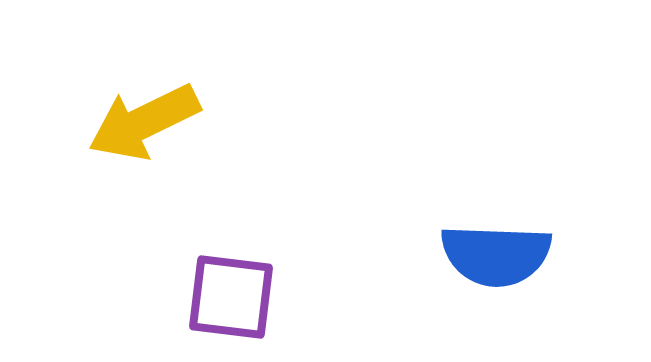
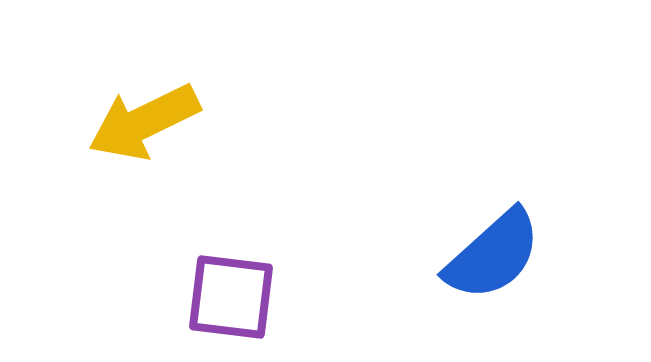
blue semicircle: moved 3 px left; rotated 44 degrees counterclockwise
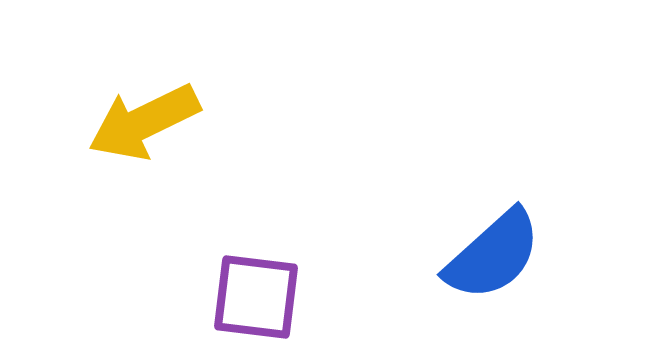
purple square: moved 25 px right
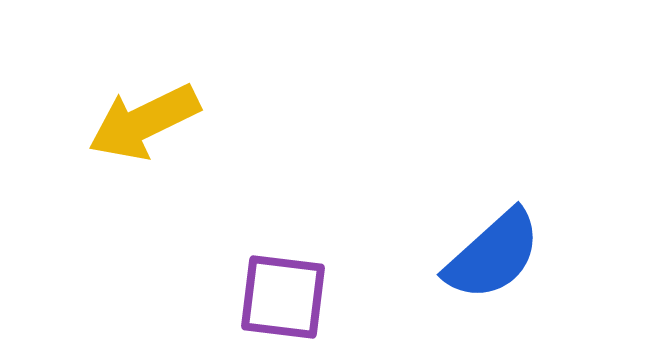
purple square: moved 27 px right
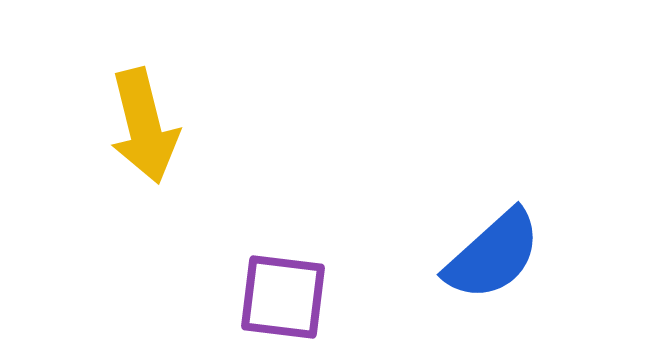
yellow arrow: moved 4 px down; rotated 78 degrees counterclockwise
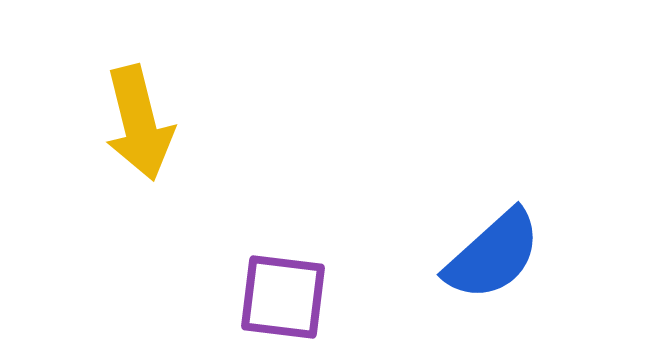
yellow arrow: moved 5 px left, 3 px up
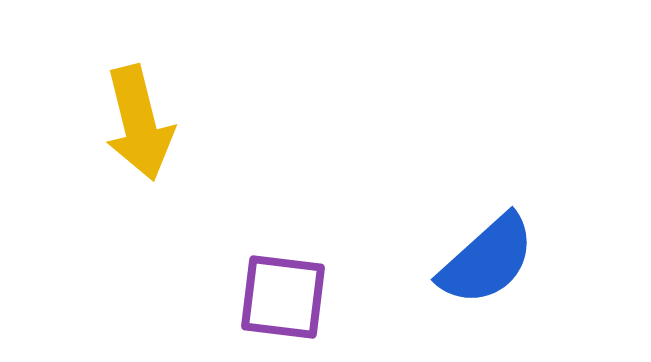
blue semicircle: moved 6 px left, 5 px down
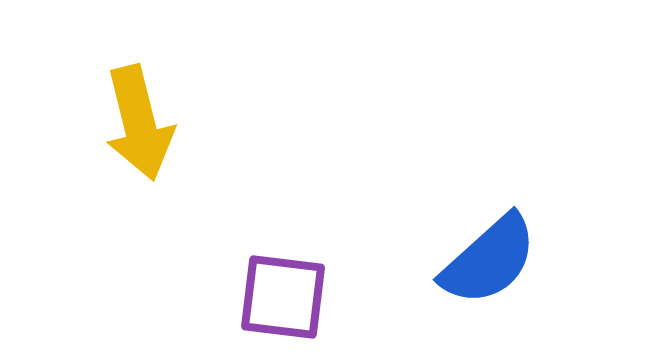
blue semicircle: moved 2 px right
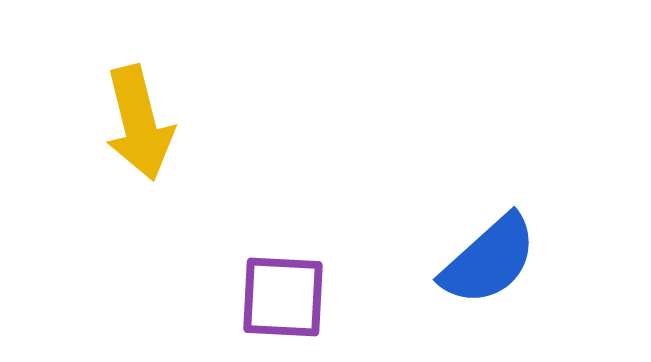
purple square: rotated 4 degrees counterclockwise
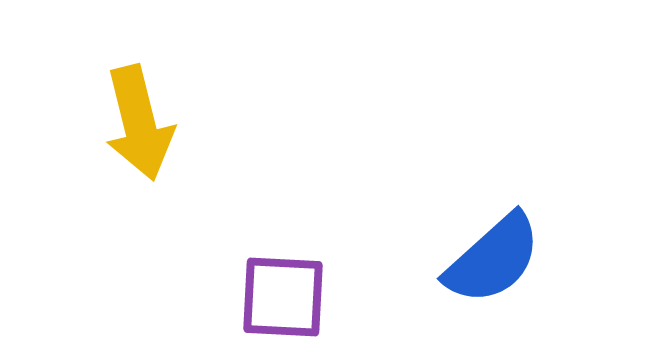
blue semicircle: moved 4 px right, 1 px up
